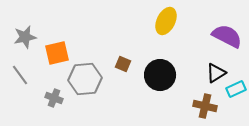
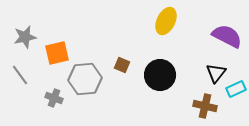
brown square: moved 1 px left, 1 px down
black triangle: rotated 20 degrees counterclockwise
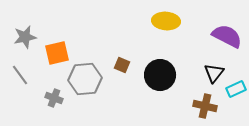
yellow ellipse: rotated 68 degrees clockwise
black triangle: moved 2 px left
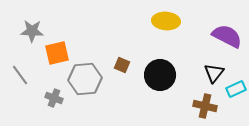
gray star: moved 7 px right, 6 px up; rotated 15 degrees clockwise
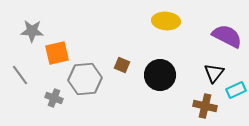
cyan rectangle: moved 1 px down
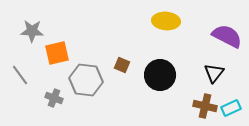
gray hexagon: moved 1 px right, 1 px down; rotated 12 degrees clockwise
cyan rectangle: moved 5 px left, 18 px down
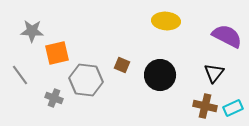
cyan rectangle: moved 2 px right
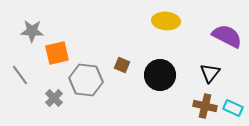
black triangle: moved 4 px left
gray cross: rotated 24 degrees clockwise
cyan rectangle: rotated 48 degrees clockwise
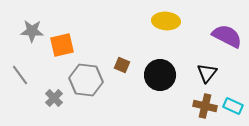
orange square: moved 5 px right, 8 px up
black triangle: moved 3 px left
cyan rectangle: moved 2 px up
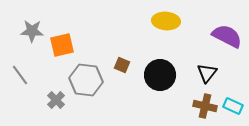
gray cross: moved 2 px right, 2 px down
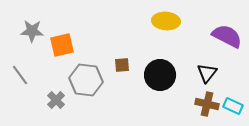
brown square: rotated 28 degrees counterclockwise
brown cross: moved 2 px right, 2 px up
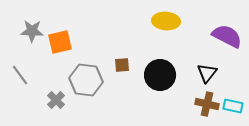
orange square: moved 2 px left, 3 px up
cyan rectangle: rotated 12 degrees counterclockwise
